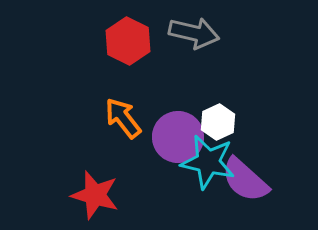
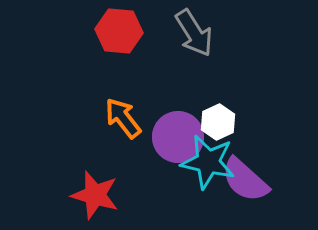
gray arrow: rotated 45 degrees clockwise
red hexagon: moved 9 px left, 10 px up; rotated 21 degrees counterclockwise
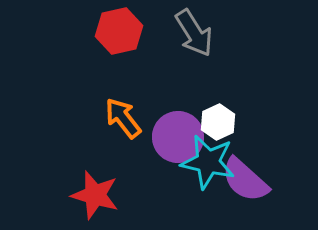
red hexagon: rotated 18 degrees counterclockwise
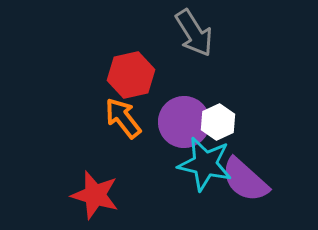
red hexagon: moved 12 px right, 44 px down
purple circle: moved 6 px right, 15 px up
cyan star: moved 3 px left, 2 px down
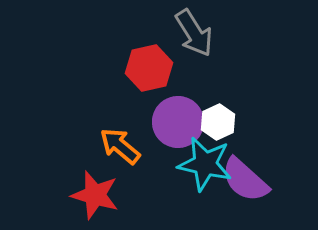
red hexagon: moved 18 px right, 7 px up
orange arrow: moved 3 px left, 28 px down; rotated 12 degrees counterclockwise
purple circle: moved 6 px left
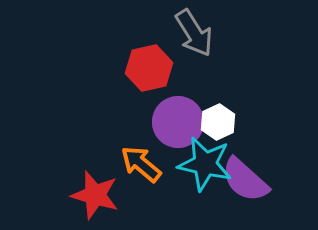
orange arrow: moved 21 px right, 18 px down
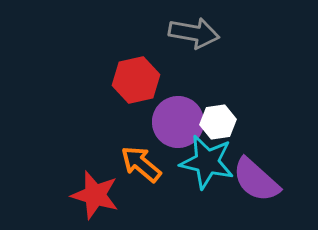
gray arrow: rotated 48 degrees counterclockwise
red hexagon: moved 13 px left, 12 px down
white hexagon: rotated 16 degrees clockwise
cyan star: moved 2 px right, 2 px up
purple semicircle: moved 11 px right
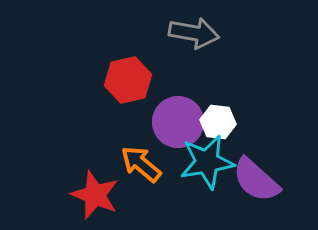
red hexagon: moved 8 px left
white hexagon: rotated 16 degrees clockwise
cyan star: rotated 22 degrees counterclockwise
red star: rotated 6 degrees clockwise
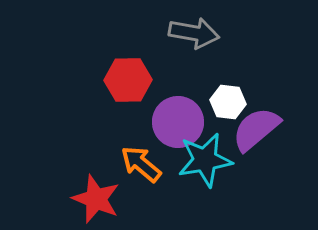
red hexagon: rotated 12 degrees clockwise
white hexagon: moved 10 px right, 20 px up
cyan star: moved 2 px left, 2 px up
purple semicircle: moved 51 px up; rotated 98 degrees clockwise
red star: moved 1 px right, 4 px down
